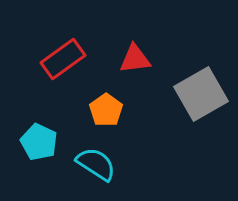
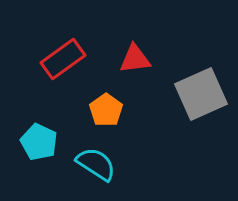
gray square: rotated 6 degrees clockwise
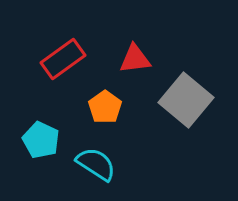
gray square: moved 15 px left, 6 px down; rotated 26 degrees counterclockwise
orange pentagon: moved 1 px left, 3 px up
cyan pentagon: moved 2 px right, 2 px up
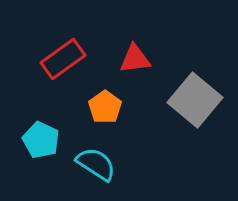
gray square: moved 9 px right
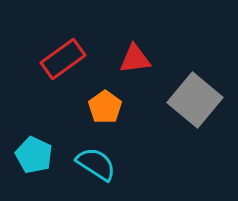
cyan pentagon: moved 7 px left, 15 px down
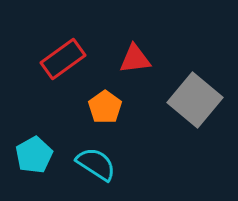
cyan pentagon: rotated 18 degrees clockwise
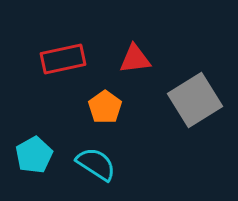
red rectangle: rotated 24 degrees clockwise
gray square: rotated 18 degrees clockwise
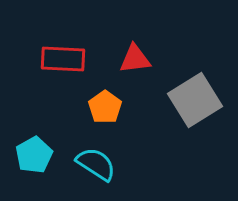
red rectangle: rotated 15 degrees clockwise
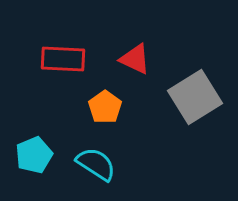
red triangle: rotated 32 degrees clockwise
gray square: moved 3 px up
cyan pentagon: rotated 6 degrees clockwise
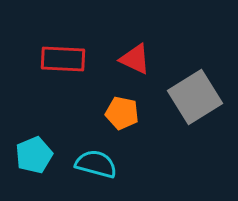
orange pentagon: moved 17 px right, 6 px down; rotated 24 degrees counterclockwise
cyan semicircle: rotated 18 degrees counterclockwise
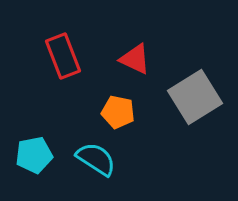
red rectangle: moved 3 px up; rotated 66 degrees clockwise
orange pentagon: moved 4 px left, 1 px up
cyan pentagon: rotated 12 degrees clockwise
cyan semicircle: moved 5 px up; rotated 18 degrees clockwise
